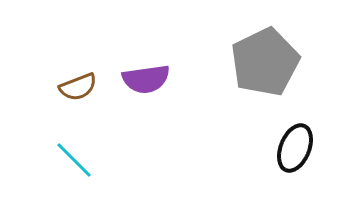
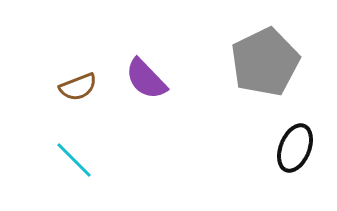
purple semicircle: rotated 54 degrees clockwise
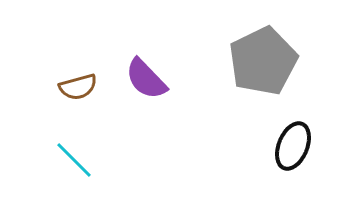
gray pentagon: moved 2 px left, 1 px up
brown semicircle: rotated 6 degrees clockwise
black ellipse: moved 2 px left, 2 px up
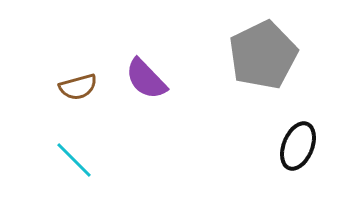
gray pentagon: moved 6 px up
black ellipse: moved 5 px right
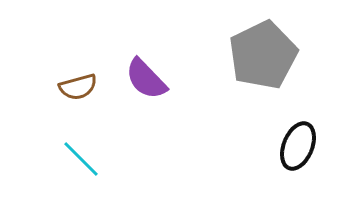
cyan line: moved 7 px right, 1 px up
